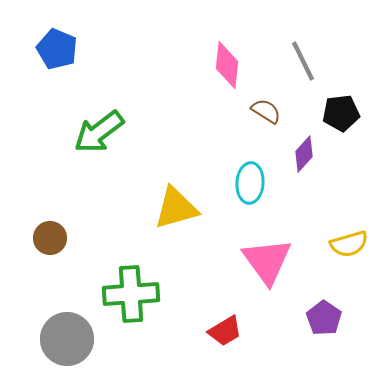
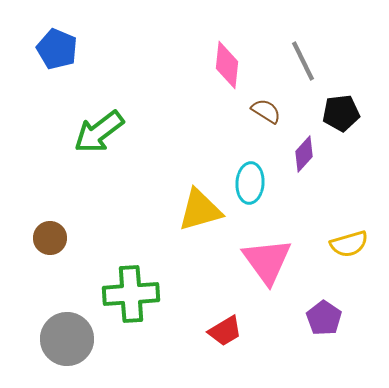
yellow triangle: moved 24 px right, 2 px down
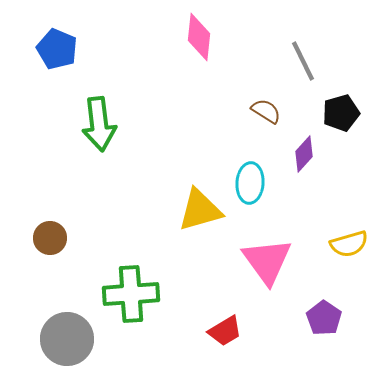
pink diamond: moved 28 px left, 28 px up
black pentagon: rotated 9 degrees counterclockwise
green arrow: moved 8 px up; rotated 60 degrees counterclockwise
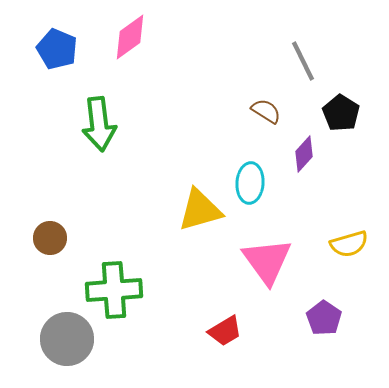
pink diamond: moved 69 px left; rotated 48 degrees clockwise
black pentagon: rotated 24 degrees counterclockwise
green cross: moved 17 px left, 4 px up
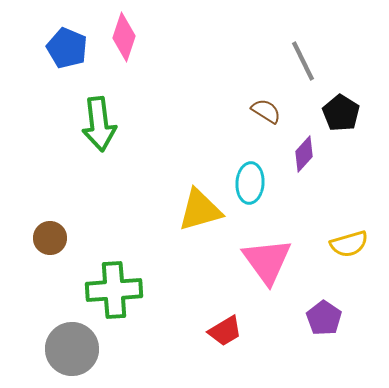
pink diamond: moved 6 px left; rotated 36 degrees counterclockwise
blue pentagon: moved 10 px right, 1 px up
gray circle: moved 5 px right, 10 px down
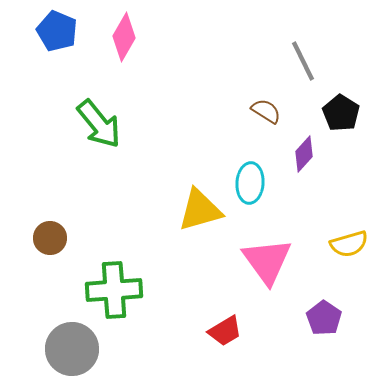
pink diamond: rotated 12 degrees clockwise
blue pentagon: moved 10 px left, 17 px up
green arrow: rotated 32 degrees counterclockwise
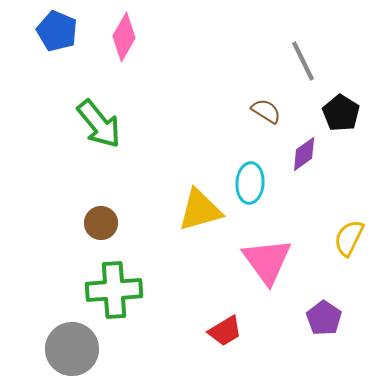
purple diamond: rotated 12 degrees clockwise
brown circle: moved 51 px right, 15 px up
yellow semicircle: moved 6 px up; rotated 132 degrees clockwise
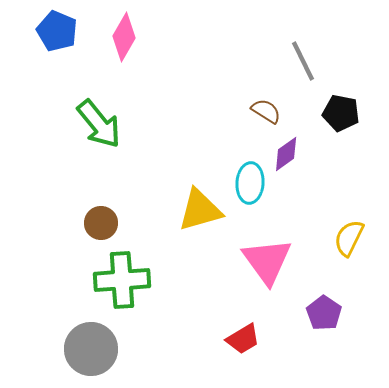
black pentagon: rotated 21 degrees counterclockwise
purple diamond: moved 18 px left
green cross: moved 8 px right, 10 px up
purple pentagon: moved 5 px up
red trapezoid: moved 18 px right, 8 px down
gray circle: moved 19 px right
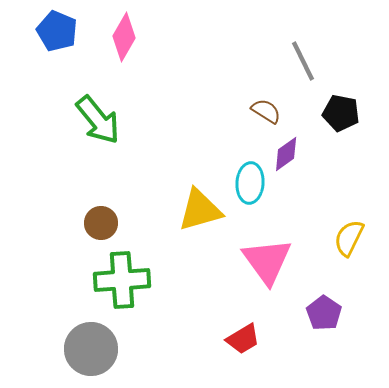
green arrow: moved 1 px left, 4 px up
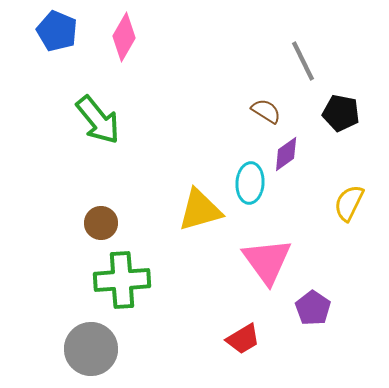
yellow semicircle: moved 35 px up
purple pentagon: moved 11 px left, 5 px up
